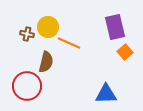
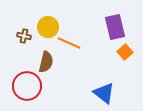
brown cross: moved 3 px left, 2 px down
blue triangle: moved 2 px left, 1 px up; rotated 40 degrees clockwise
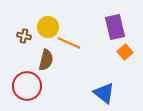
brown semicircle: moved 2 px up
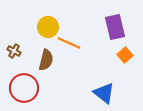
brown cross: moved 10 px left, 15 px down; rotated 16 degrees clockwise
orange square: moved 3 px down
red circle: moved 3 px left, 2 px down
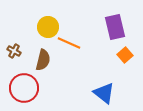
brown semicircle: moved 3 px left
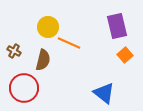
purple rectangle: moved 2 px right, 1 px up
